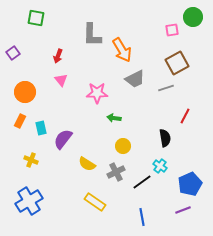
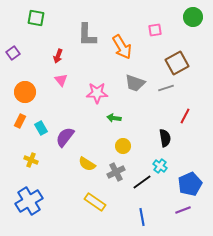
pink square: moved 17 px left
gray L-shape: moved 5 px left
orange arrow: moved 3 px up
gray trapezoid: moved 4 px down; rotated 45 degrees clockwise
cyan rectangle: rotated 16 degrees counterclockwise
purple semicircle: moved 2 px right, 2 px up
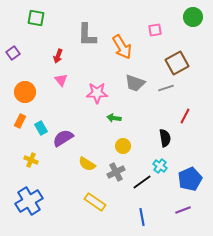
purple semicircle: moved 2 px left, 1 px down; rotated 20 degrees clockwise
blue pentagon: moved 5 px up
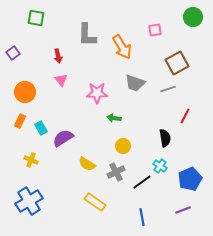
red arrow: rotated 32 degrees counterclockwise
gray line: moved 2 px right, 1 px down
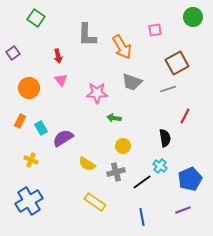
green square: rotated 24 degrees clockwise
gray trapezoid: moved 3 px left, 1 px up
orange circle: moved 4 px right, 4 px up
gray cross: rotated 12 degrees clockwise
